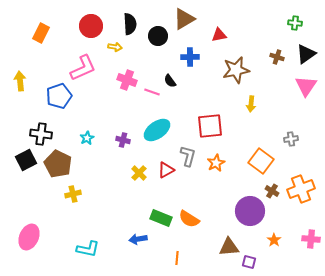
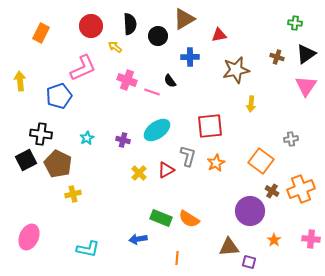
yellow arrow at (115, 47): rotated 152 degrees counterclockwise
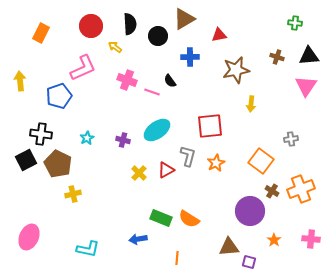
black triangle at (306, 54): moved 3 px right, 2 px down; rotated 30 degrees clockwise
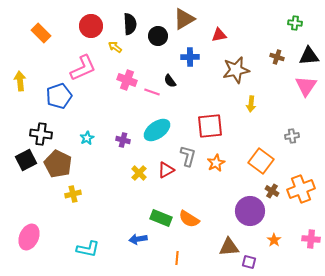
orange rectangle at (41, 33): rotated 72 degrees counterclockwise
gray cross at (291, 139): moved 1 px right, 3 px up
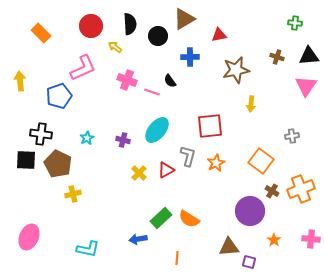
cyan ellipse at (157, 130): rotated 16 degrees counterclockwise
black square at (26, 160): rotated 30 degrees clockwise
green rectangle at (161, 218): rotated 65 degrees counterclockwise
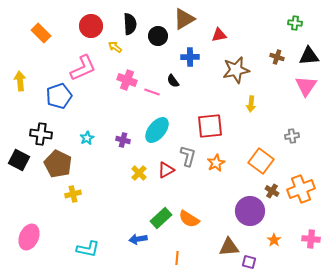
black semicircle at (170, 81): moved 3 px right
black square at (26, 160): moved 7 px left; rotated 25 degrees clockwise
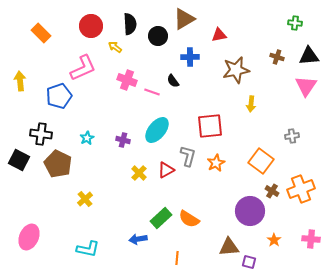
yellow cross at (73, 194): moved 12 px right, 5 px down; rotated 28 degrees counterclockwise
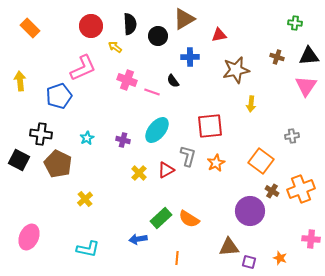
orange rectangle at (41, 33): moved 11 px left, 5 px up
orange star at (274, 240): moved 6 px right, 18 px down; rotated 16 degrees counterclockwise
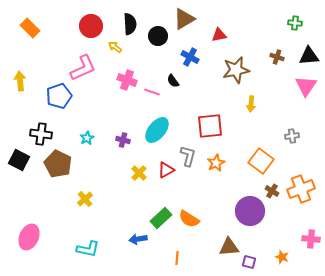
blue cross at (190, 57): rotated 30 degrees clockwise
orange star at (280, 258): moved 2 px right, 1 px up
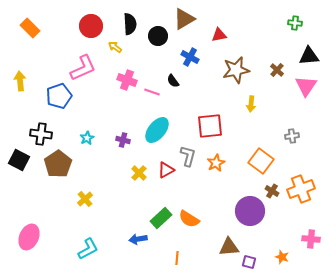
brown cross at (277, 57): moved 13 px down; rotated 24 degrees clockwise
brown pentagon at (58, 164): rotated 12 degrees clockwise
cyan L-shape at (88, 249): rotated 40 degrees counterclockwise
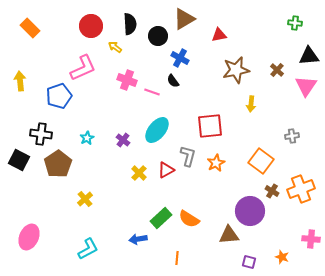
blue cross at (190, 57): moved 10 px left, 1 px down
purple cross at (123, 140): rotated 24 degrees clockwise
brown triangle at (229, 247): moved 12 px up
